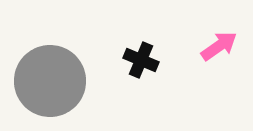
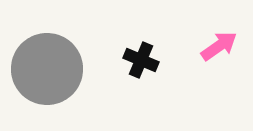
gray circle: moved 3 px left, 12 px up
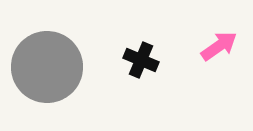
gray circle: moved 2 px up
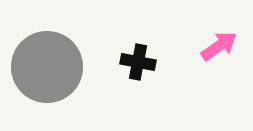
black cross: moved 3 px left, 2 px down; rotated 12 degrees counterclockwise
